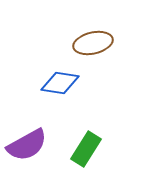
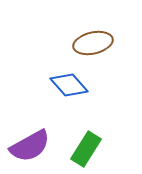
blue diamond: moved 9 px right, 2 px down; rotated 39 degrees clockwise
purple semicircle: moved 3 px right, 1 px down
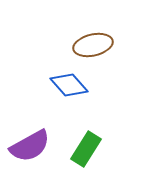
brown ellipse: moved 2 px down
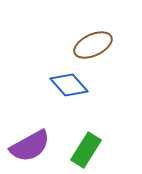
brown ellipse: rotated 12 degrees counterclockwise
green rectangle: moved 1 px down
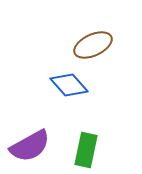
green rectangle: rotated 20 degrees counterclockwise
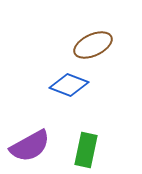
blue diamond: rotated 27 degrees counterclockwise
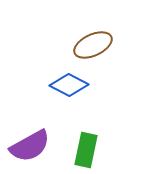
blue diamond: rotated 6 degrees clockwise
